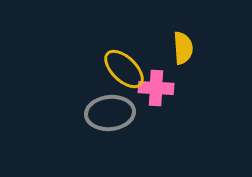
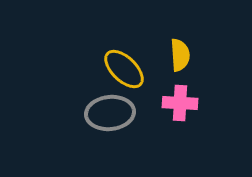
yellow semicircle: moved 3 px left, 7 px down
pink cross: moved 24 px right, 15 px down
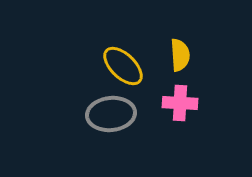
yellow ellipse: moved 1 px left, 3 px up
gray ellipse: moved 1 px right, 1 px down
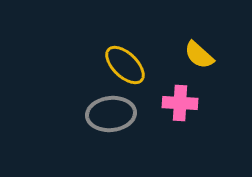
yellow semicircle: moved 19 px right; rotated 136 degrees clockwise
yellow ellipse: moved 2 px right, 1 px up
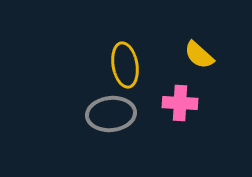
yellow ellipse: rotated 36 degrees clockwise
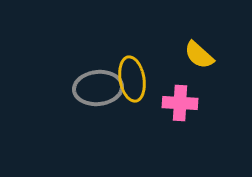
yellow ellipse: moved 7 px right, 14 px down
gray ellipse: moved 13 px left, 26 px up
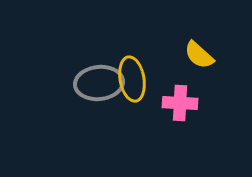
gray ellipse: moved 1 px right, 5 px up
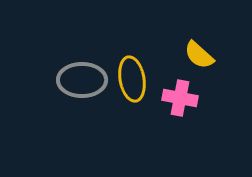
gray ellipse: moved 17 px left, 3 px up; rotated 6 degrees clockwise
pink cross: moved 5 px up; rotated 8 degrees clockwise
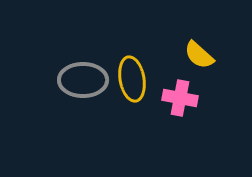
gray ellipse: moved 1 px right
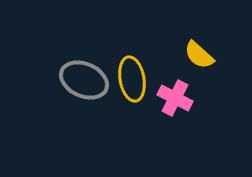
gray ellipse: moved 1 px right; rotated 24 degrees clockwise
pink cross: moved 5 px left; rotated 16 degrees clockwise
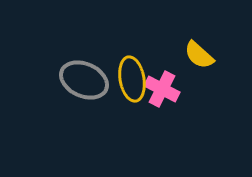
pink cross: moved 13 px left, 9 px up
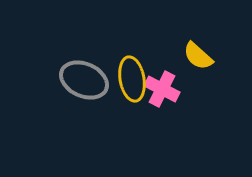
yellow semicircle: moved 1 px left, 1 px down
